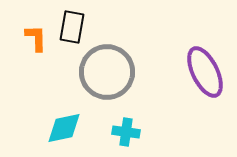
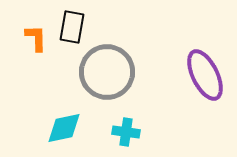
purple ellipse: moved 3 px down
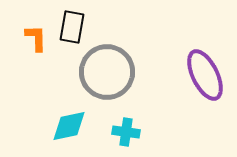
cyan diamond: moved 5 px right, 2 px up
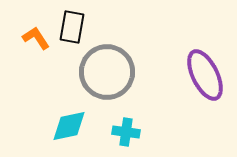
orange L-shape: rotated 32 degrees counterclockwise
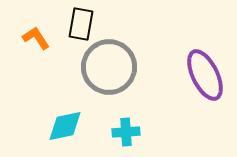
black rectangle: moved 9 px right, 3 px up
gray circle: moved 2 px right, 5 px up
cyan diamond: moved 4 px left
cyan cross: rotated 12 degrees counterclockwise
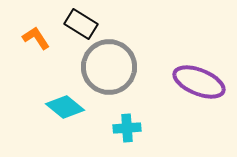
black rectangle: rotated 68 degrees counterclockwise
purple ellipse: moved 6 px left, 7 px down; rotated 42 degrees counterclockwise
cyan diamond: moved 19 px up; rotated 51 degrees clockwise
cyan cross: moved 1 px right, 4 px up
